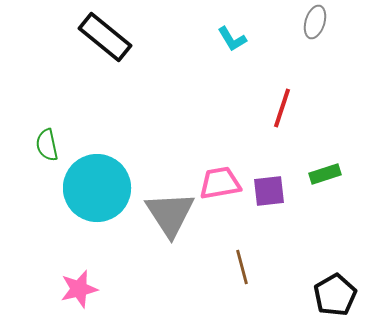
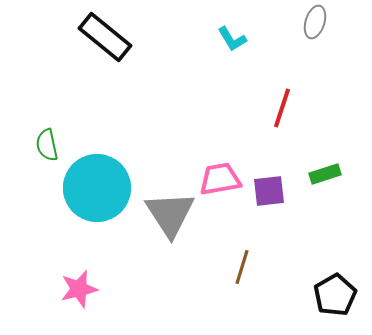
pink trapezoid: moved 4 px up
brown line: rotated 32 degrees clockwise
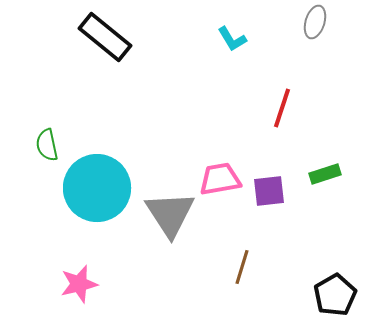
pink star: moved 5 px up
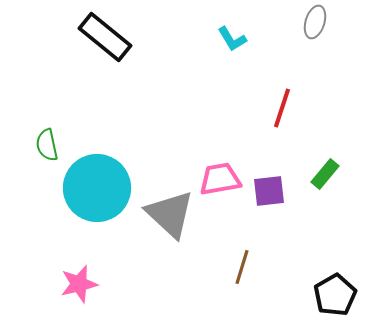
green rectangle: rotated 32 degrees counterclockwise
gray triangle: rotated 14 degrees counterclockwise
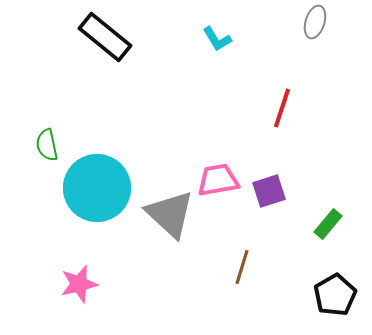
cyan L-shape: moved 15 px left
green rectangle: moved 3 px right, 50 px down
pink trapezoid: moved 2 px left, 1 px down
purple square: rotated 12 degrees counterclockwise
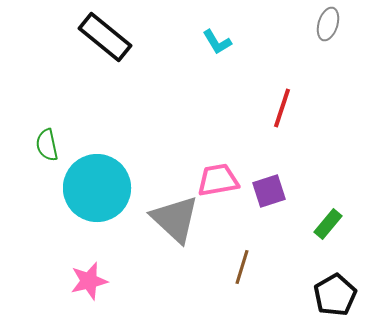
gray ellipse: moved 13 px right, 2 px down
cyan L-shape: moved 3 px down
gray triangle: moved 5 px right, 5 px down
pink star: moved 10 px right, 3 px up
